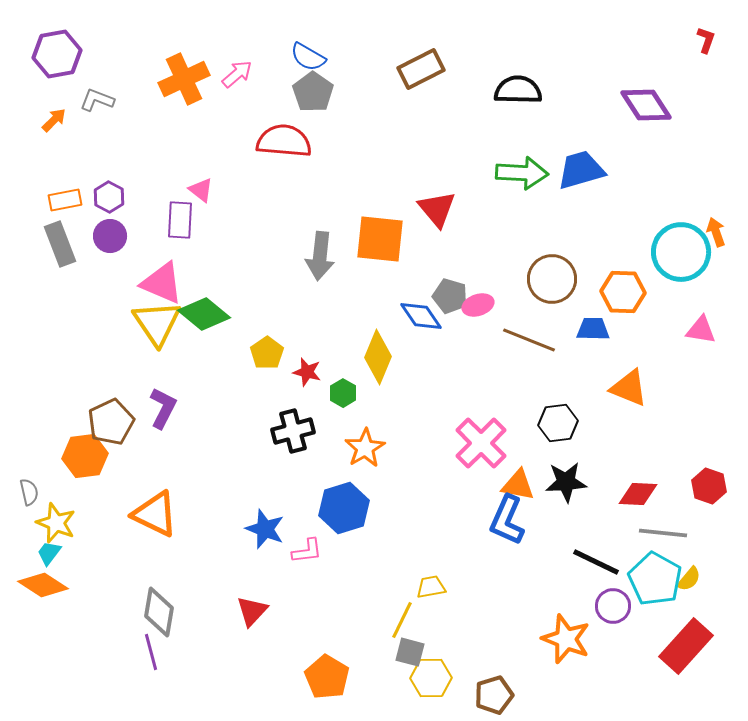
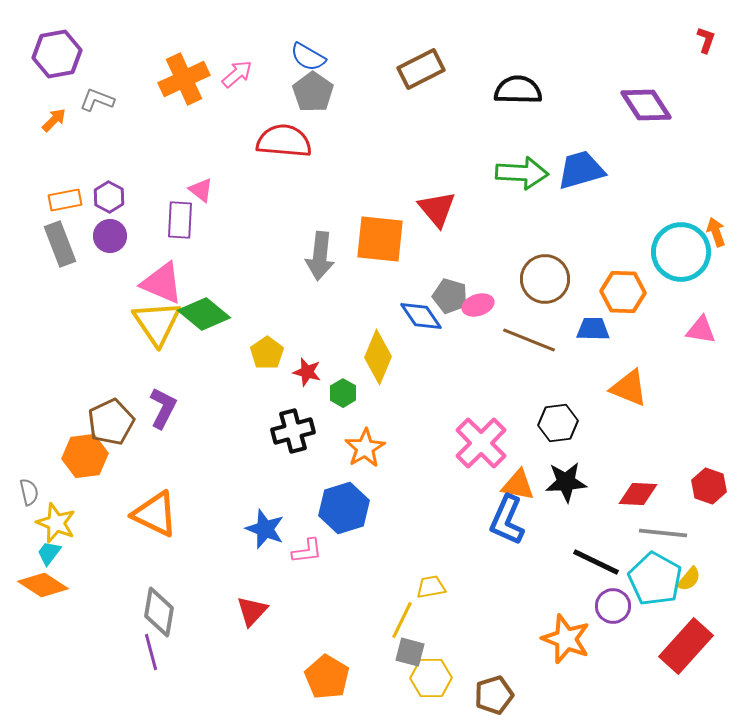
brown circle at (552, 279): moved 7 px left
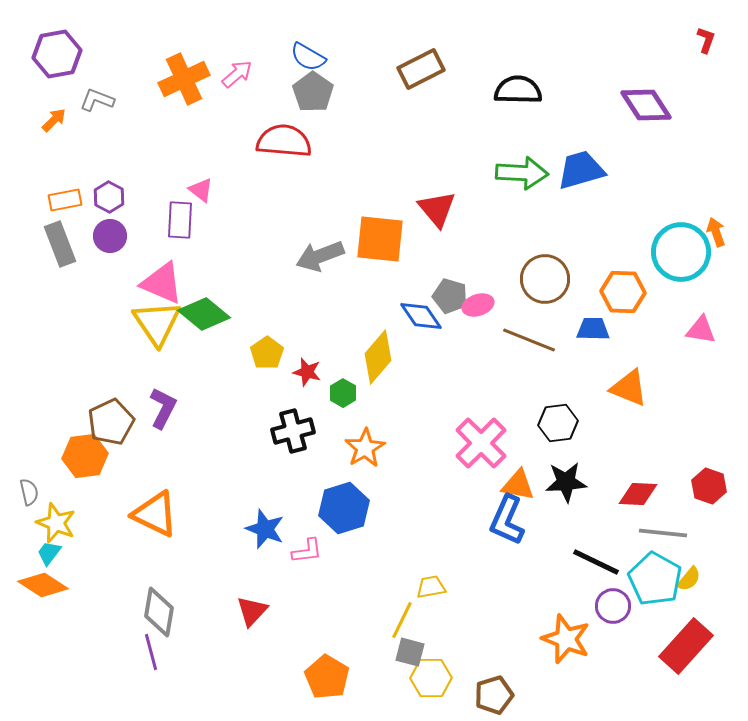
gray arrow at (320, 256): rotated 63 degrees clockwise
yellow diamond at (378, 357): rotated 18 degrees clockwise
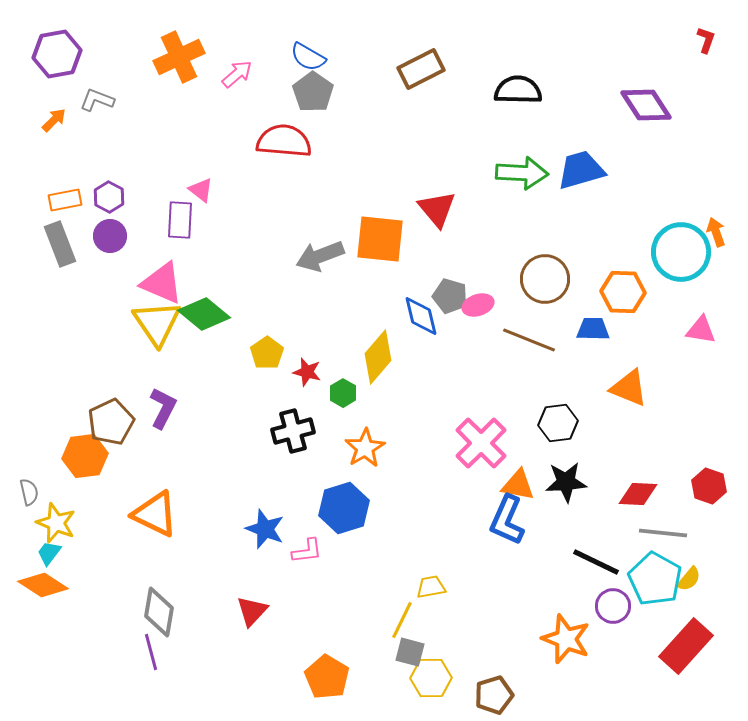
orange cross at (184, 79): moved 5 px left, 22 px up
blue diamond at (421, 316): rotated 21 degrees clockwise
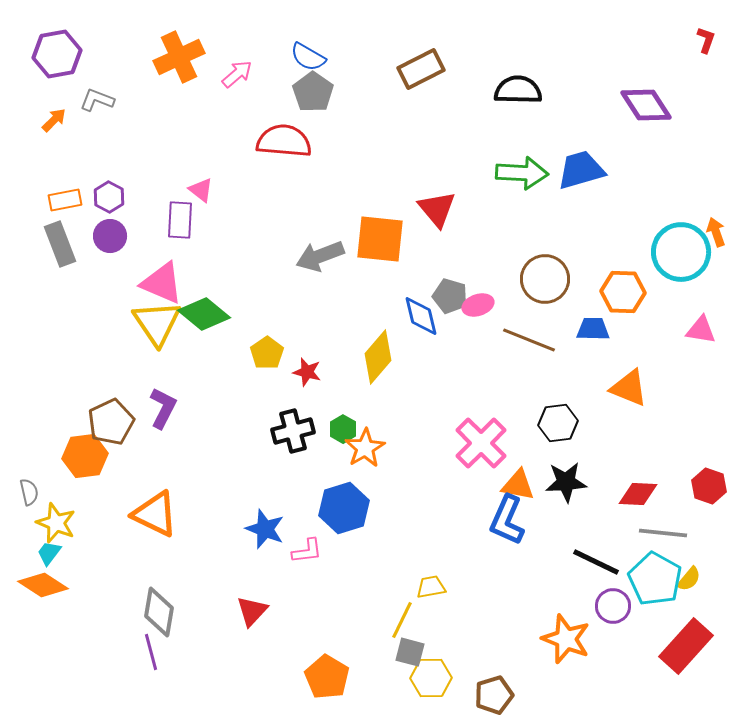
green hexagon at (343, 393): moved 36 px down
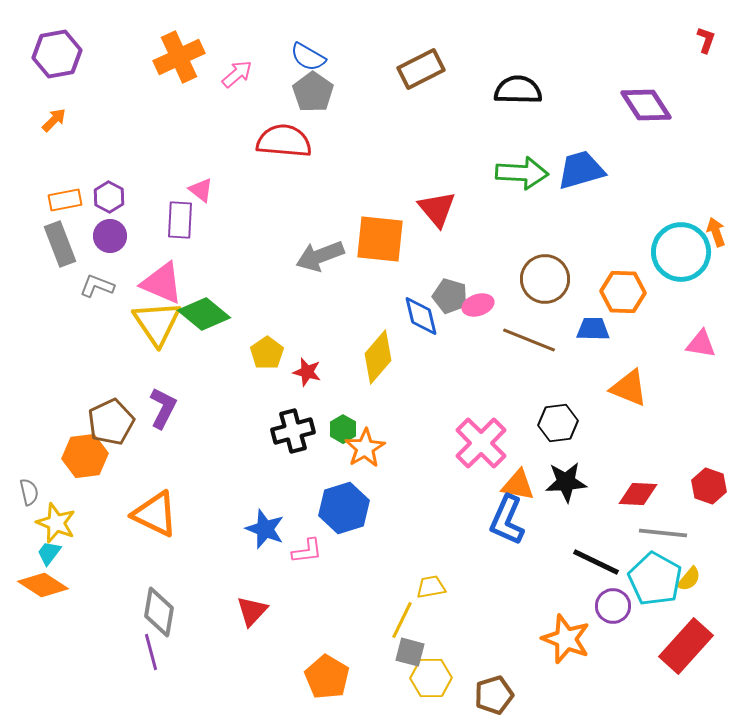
gray L-shape at (97, 100): moved 186 px down
pink triangle at (701, 330): moved 14 px down
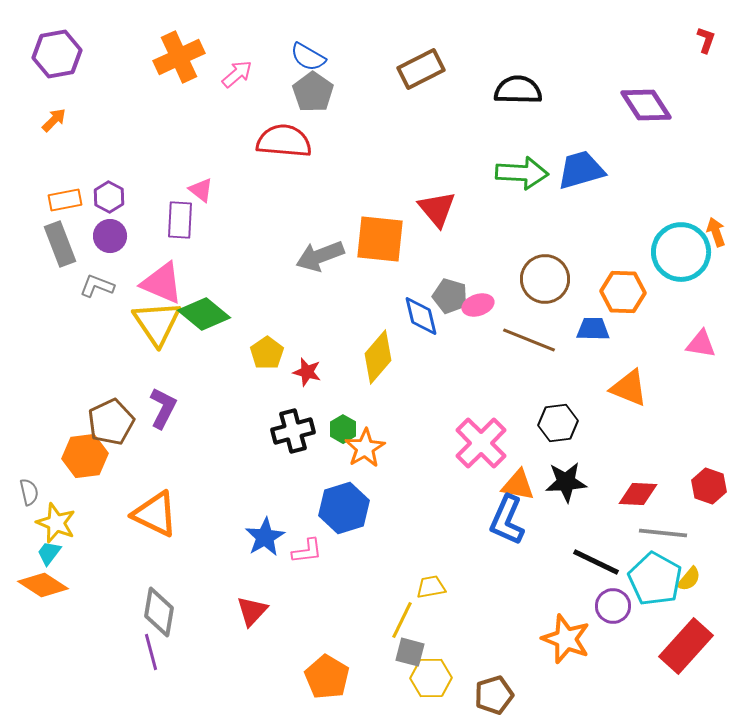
blue star at (265, 529): moved 8 px down; rotated 21 degrees clockwise
